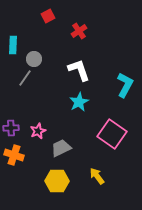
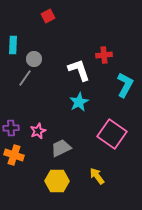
red cross: moved 25 px right, 24 px down; rotated 28 degrees clockwise
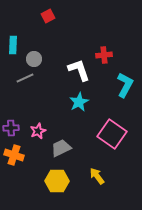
gray line: rotated 30 degrees clockwise
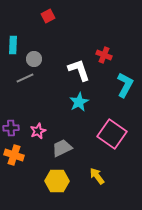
red cross: rotated 28 degrees clockwise
gray trapezoid: moved 1 px right
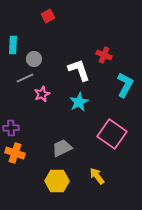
pink star: moved 4 px right, 37 px up
orange cross: moved 1 px right, 2 px up
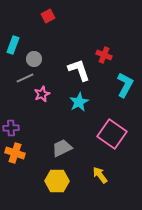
cyan rectangle: rotated 18 degrees clockwise
yellow arrow: moved 3 px right, 1 px up
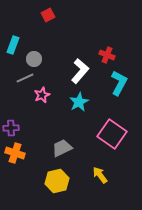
red square: moved 1 px up
red cross: moved 3 px right
white L-shape: moved 1 px right, 1 px down; rotated 60 degrees clockwise
cyan L-shape: moved 6 px left, 2 px up
pink star: moved 1 px down
yellow hexagon: rotated 15 degrees counterclockwise
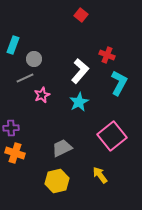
red square: moved 33 px right; rotated 24 degrees counterclockwise
pink square: moved 2 px down; rotated 16 degrees clockwise
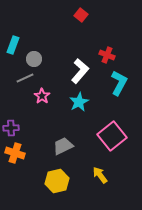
pink star: moved 1 px down; rotated 14 degrees counterclockwise
gray trapezoid: moved 1 px right, 2 px up
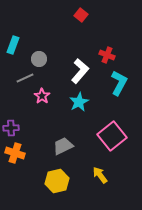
gray circle: moved 5 px right
